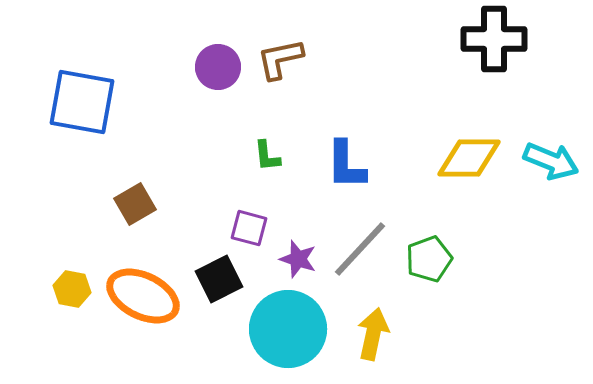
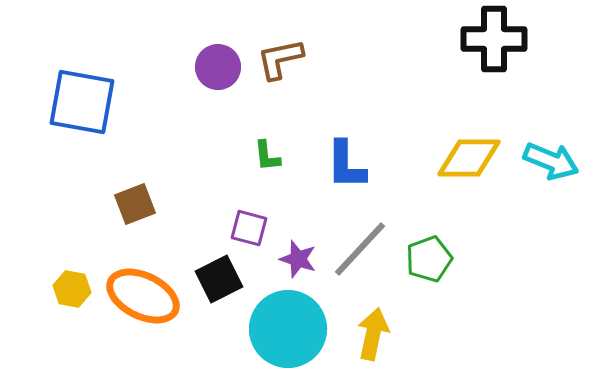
brown square: rotated 9 degrees clockwise
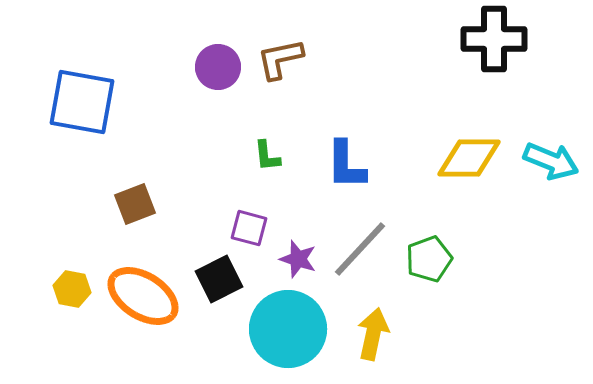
orange ellipse: rotated 6 degrees clockwise
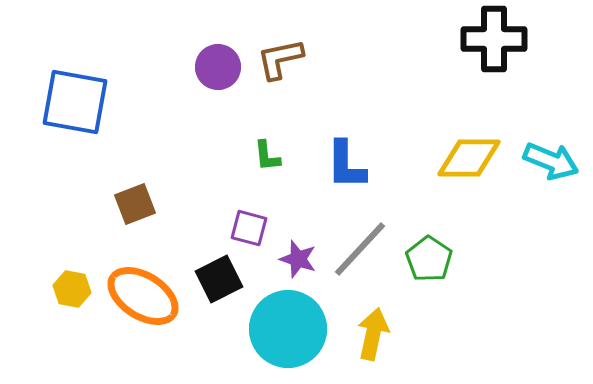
blue square: moved 7 px left
green pentagon: rotated 18 degrees counterclockwise
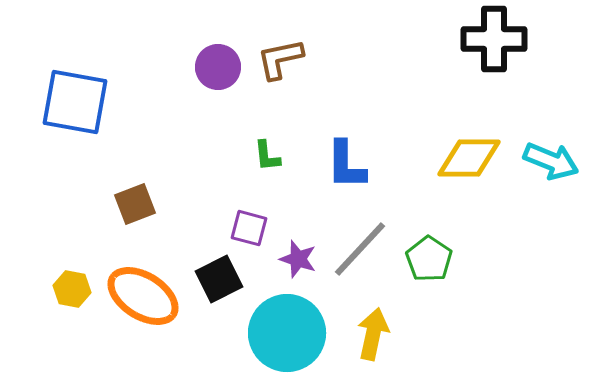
cyan circle: moved 1 px left, 4 px down
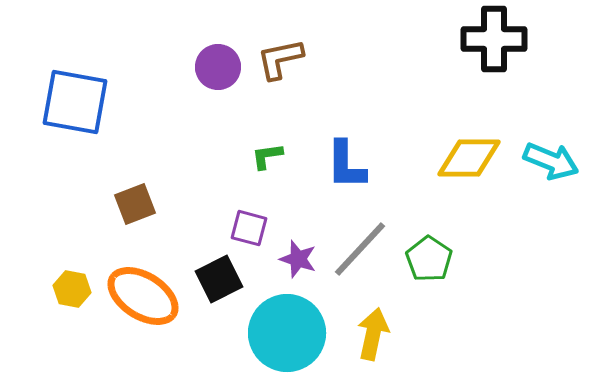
green L-shape: rotated 88 degrees clockwise
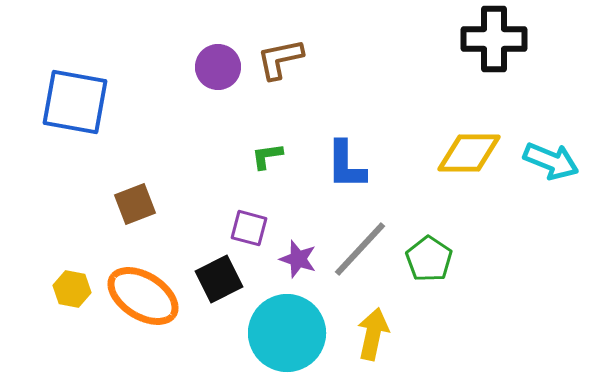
yellow diamond: moved 5 px up
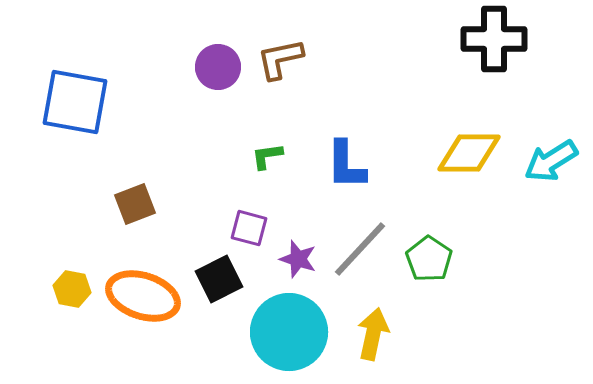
cyan arrow: rotated 126 degrees clockwise
orange ellipse: rotated 14 degrees counterclockwise
cyan circle: moved 2 px right, 1 px up
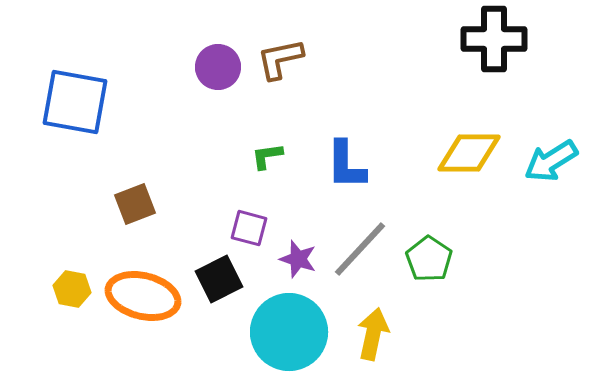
orange ellipse: rotated 4 degrees counterclockwise
